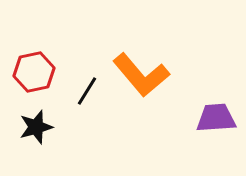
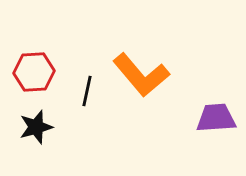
red hexagon: rotated 9 degrees clockwise
black line: rotated 20 degrees counterclockwise
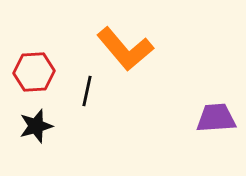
orange L-shape: moved 16 px left, 26 px up
black star: moved 1 px up
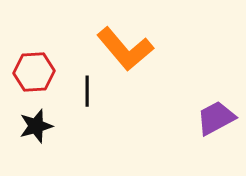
black line: rotated 12 degrees counterclockwise
purple trapezoid: rotated 24 degrees counterclockwise
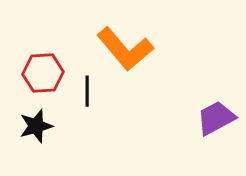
red hexagon: moved 9 px right, 1 px down
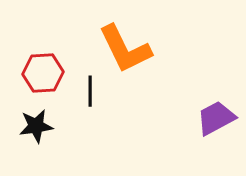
orange L-shape: rotated 14 degrees clockwise
black line: moved 3 px right
black star: rotated 8 degrees clockwise
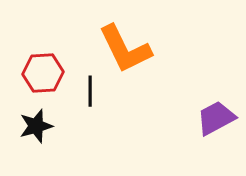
black star: rotated 8 degrees counterclockwise
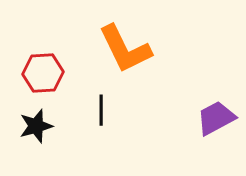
black line: moved 11 px right, 19 px down
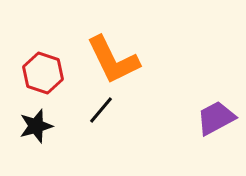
orange L-shape: moved 12 px left, 11 px down
red hexagon: rotated 21 degrees clockwise
black line: rotated 40 degrees clockwise
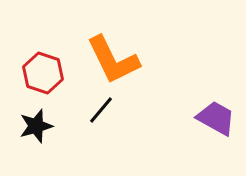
purple trapezoid: rotated 57 degrees clockwise
